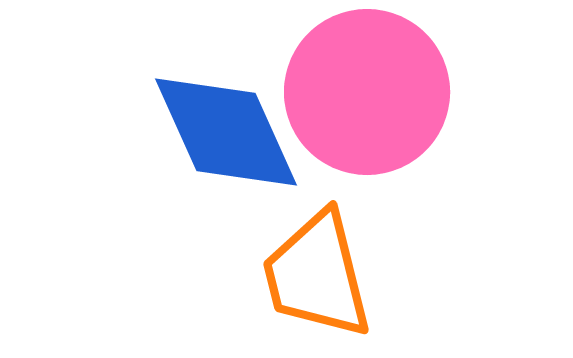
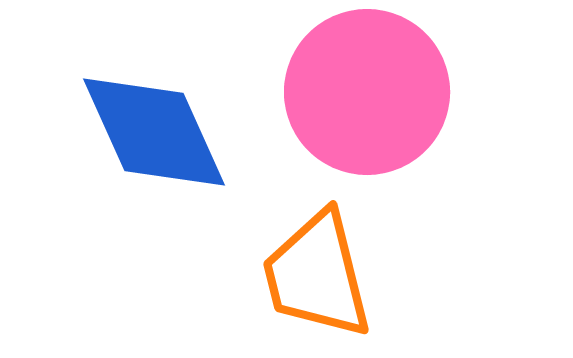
blue diamond: moved 72 px left
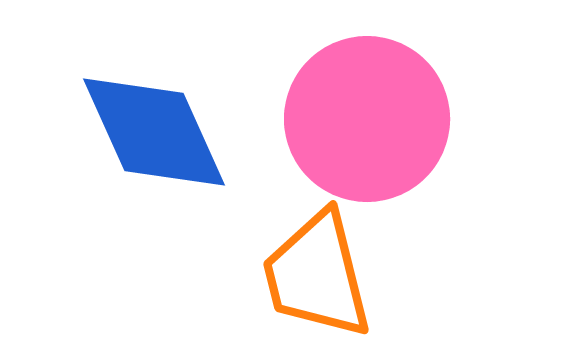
pink circle: moved 27 px down
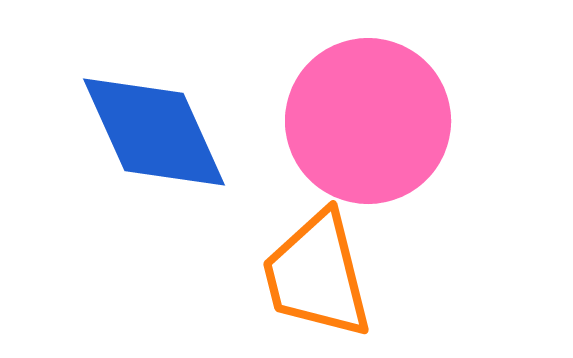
pink circle: moved 1 px right, 2 px down
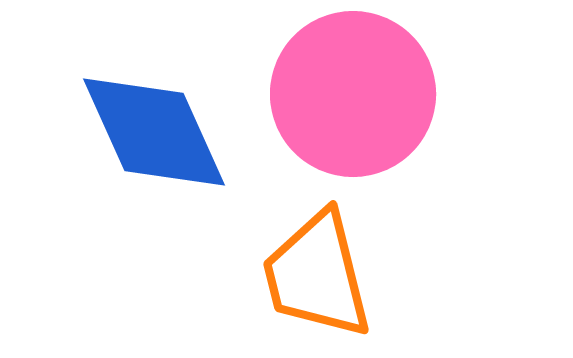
pink circle: moved 15 px left, 27 px up
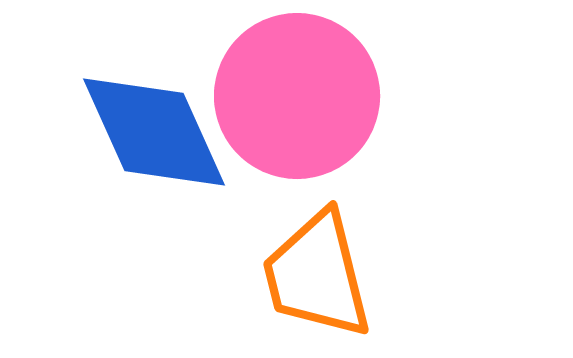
pink circle: moved 56 px left, 2 px down
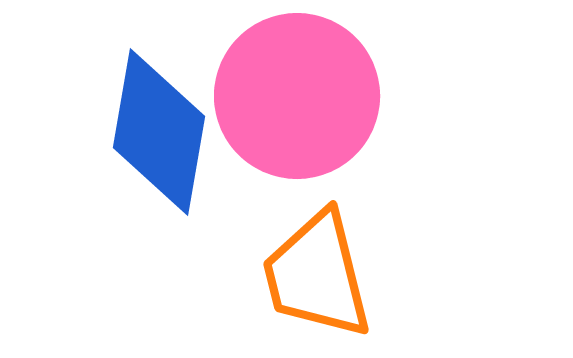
blue diamond: moved 5 px right; rotated 34 degrees clockwise
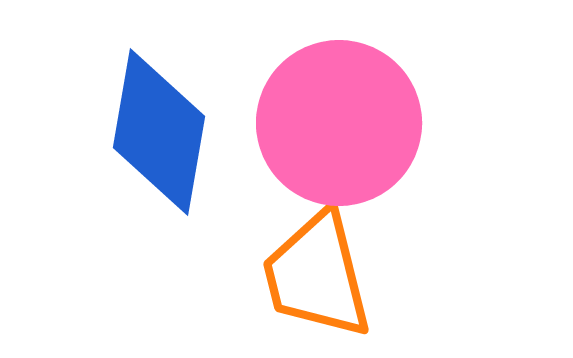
pink circle: moved 42 px right, 27 px down
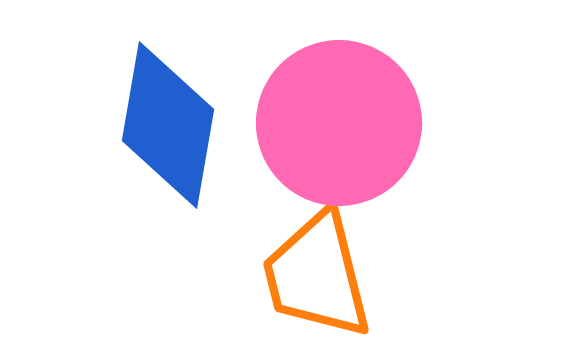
blue diamond: moved 9 px right, 7 px up
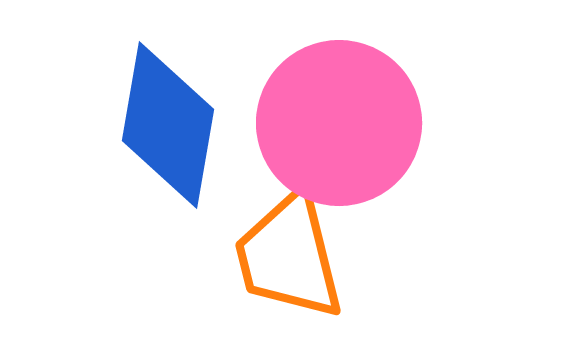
orange trapezoid: moved 28 px left, 19 px up
